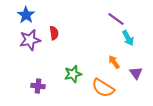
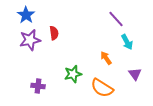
purple line: rotated 12 degrees clockwise
cyan arrow: moved 1 px left, 4 px down
orange arrow: moved 8 px left, 4 px up
purple triangle: moved 1 px left, 1 px down
orange semicircle: moved 1 px left
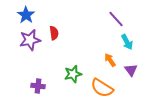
orange arrow: moved 4 px right, 2 px down
purple triangle: moved 4 px left, 4 px up
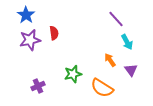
purple cross: rotated 32 degrees counterclockwise
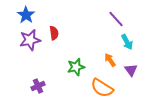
green star: moved 3 px right, 7 px up
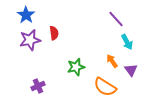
orange arrow: moved 2 px right, 1 px down
orange semicircle: moved 3 px right, 1 px up
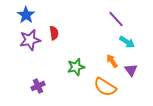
cyan arrow: rotated 28 degrees counterclockwise
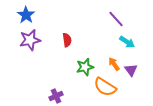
red semicircle: moved 13 px right, 7 px down
orange arrow: moved 2 px right, 3 px down
green star: moved 9 px right
purple cross: moved 18 px right, 10 px down
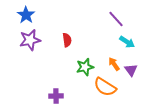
purple cross: rotated 24 degrees clockwise
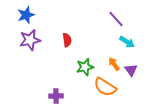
blue star: rotated 18 degrees clockwise
